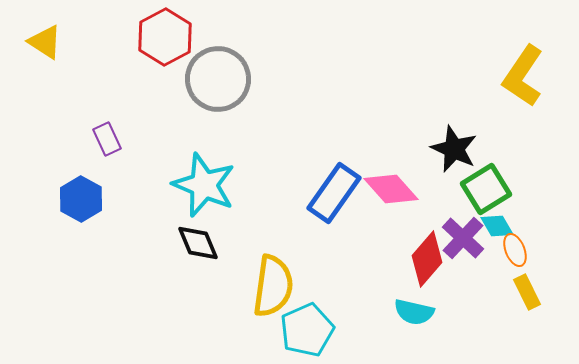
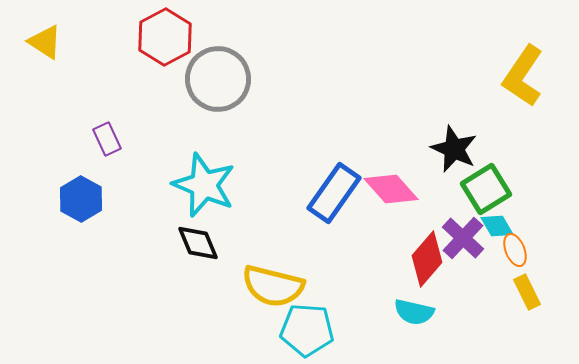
yellow semicircle: rotated 96 degrees clockwise
cyan pentagon: rotated 28 degrees clockwise
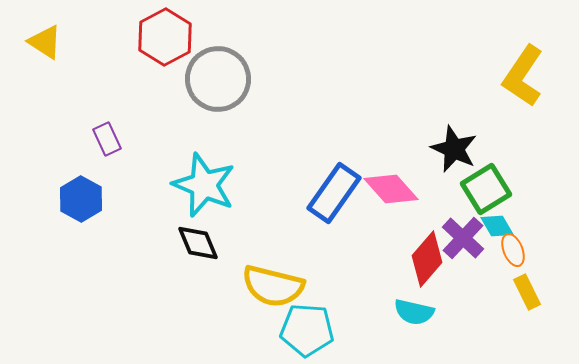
orange ellipse: moved 2 px left
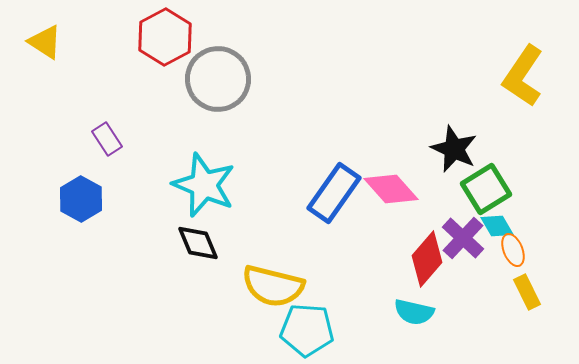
purple rectangle: rotated 8 degrees counterclockwise
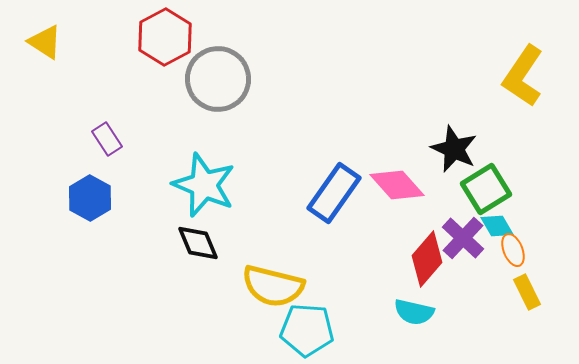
pink diamond: moved 6 px right, 4 px up
blue hexagon: moved 9 px right, 1 px up
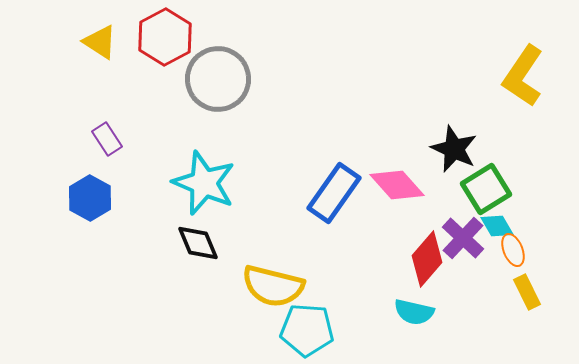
yellow triangle: moved 55 px right
cyan star: moved 2 px up
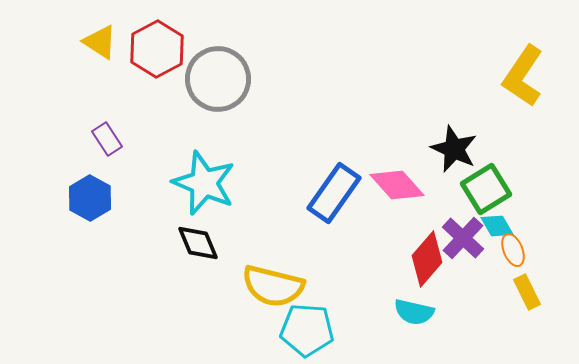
red hexagon: moved 8 px left, 12 px down
